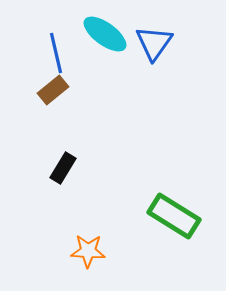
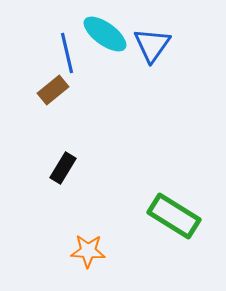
blue triangle: moved 2 px left, 2 px down
blue line: moved 11 px right
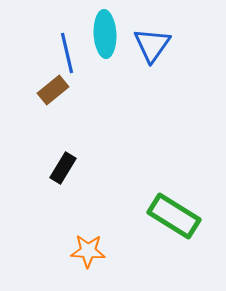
cyan ellipse: rotated 51 degrees clockwise
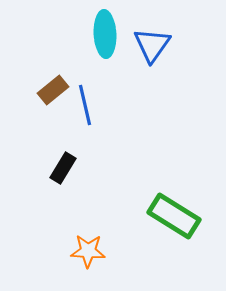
blue line: moved 18 px right, 52 px down
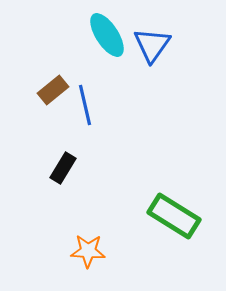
cyan ellipse: moved 2 px right, 1 px down; rotated 30 degrees counterclockwise
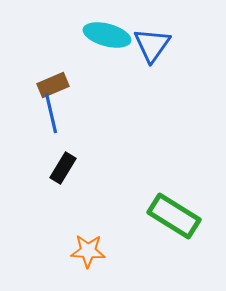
cyan ellipse: rotated 42 degrees counterclockwise
brown rectangle: moved 5 px up; rotated 16 degrees clockwise
blue line: moved 34 px left, 8 px down
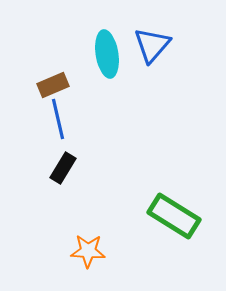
cyan ellipse: moved 19 px down; rotated 66 degrees clockwise
blue triangle: rotated 6 degrees clockwise
blue line: moved 7 px right, 6 px down
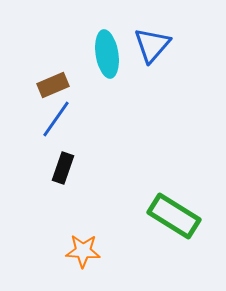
blue line: moved 2 px left; rotated 48 degrees clockwise
black rectangle: rotated 12 degrees counterclockwise
orange star: moved 5 px left
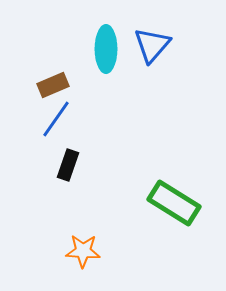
cyan ellipse: moved 1 px left, 5 px up; rotated 9 degrees clockwise
black rectangle: moved 5 px right, 3 px up
green rectangle: moved 13 px up
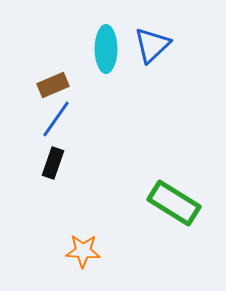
blue triangle: rotated 6 degrees clockwise
black rectangle: moved 15 px left, 2 px up
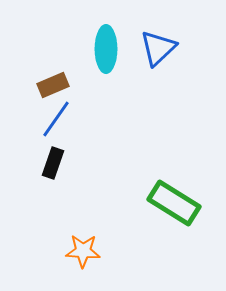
blue triangle: moved 6 px right, 3 px down
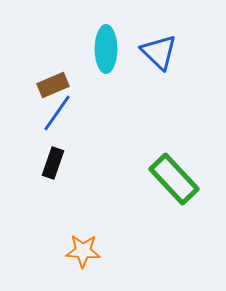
blue triangle: moved 1 px right, 4 px down; rotated 33 degrees counterclockwise
blue line: moved 1 px right, 6 px up
green rectangle: moved 24 px up; rotated 15 degrees clockwise
